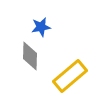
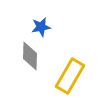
yellow rectangle: rotated 20 degrees counterclockwise
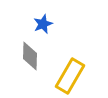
blue star: moved 2 px right, 3 px up; rotated 12 degrees counterclockwise
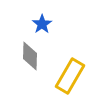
blue star: moved 1 px left; rotated 12 degrees counterclockwise
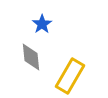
gray diamond: moved 1 px right, 1 px down; rotated 8 degrees counterclockwise
